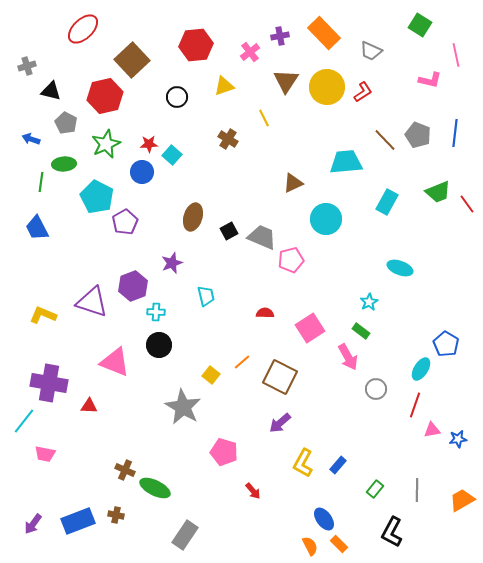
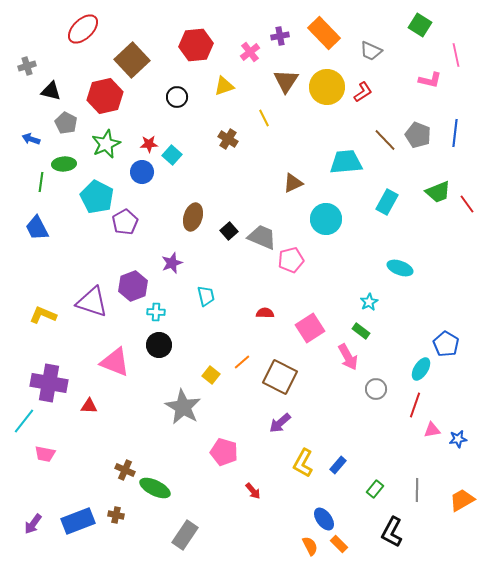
black square at (229, 231): rotated 12 degrees counterclockwise
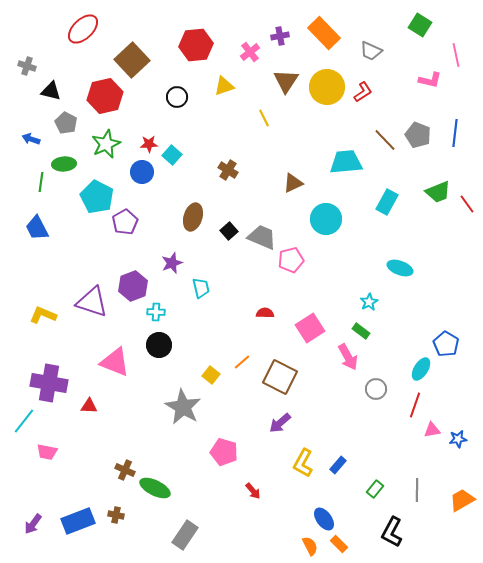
gray cross at (27, 66): rotated 36 degrees clockwise
brown cross at (228, 139): moved 31 px down
cyan trapezoid at (206, 296): moved 5 px left, 8 px up
pink trapezoid at (45, 454): moved 2 px right, 2 px up
